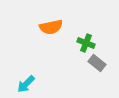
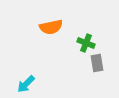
gray rectangle: rotated 42 degrees clockwise
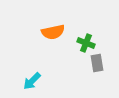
orange semicircle: moved 2 px right, 5 px down
cyan arrow: moved 6 px right, 3 px up
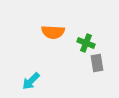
orange semicircle: rotated 15 degrees clockwise
cyan arrow: moved 1 px left
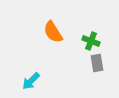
orange semicircle: rotated 55 degrees clockwise
green cross: moved 5 px right, 2 px up
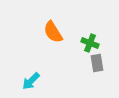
green cross: moved 1 px left, 2 px down
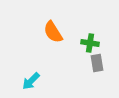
green cross: rotated 12 degrees counterclockwise
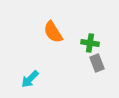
gray rectangle: rotated 12 degrees counterclockwise
cyan arrow: moved 1 px left, 2 px up
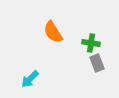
green cross: moved 1 px right
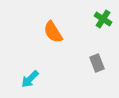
green cross: moved 12 px right, 24 px up; rotated 24 degrees clockwise
